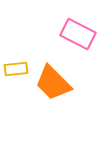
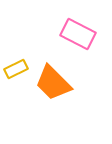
yellow rectangle: rotated 20 degrees counterclockwise
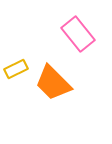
pink rectangle: rotated 24 degrees clockwise
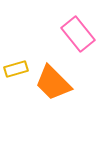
yellow rectangle: rotated 10 degrees clockwise
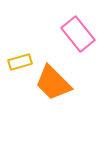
yellow rectangle: moved 4 px right, 7 px up
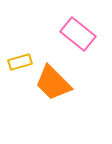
pink rectangle: rotated 12 degrees counterclockwise
